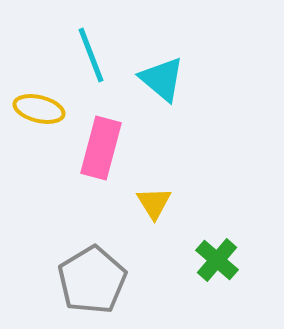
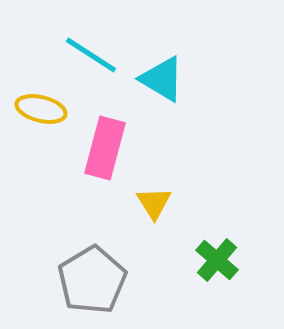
cyan line: rotated 36 degrees counterclockwise
cyan triangle: rotated 9 degrees counterclockwise
yellow ellipse: moved 2 px right
pink rectangle: moved 4 px right
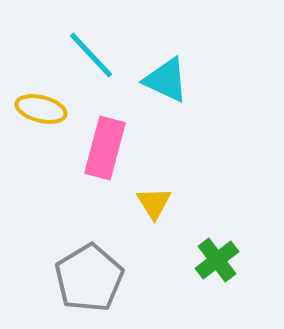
cyan line: rotated 14 degrees clockwise
cyan triangle: moved 4 px right, 1 px down; rotated 6 degrees counterclockwise
green cross: rotated 12 degrees clockwise
gray pentagon: moved 3 px left, 2 px up
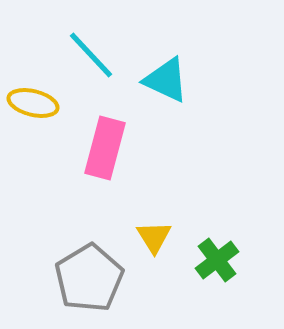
yellow ellipse: moved 8 px left, 6 px up
yellow triangle: moved 34 px down
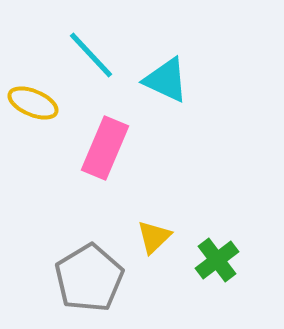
yellow ellipse: rotated 9 degrees clockwise
pink rectangle: rotated 8 degrees clockwise
yellow triangle: rotated 18 degrees clockwise
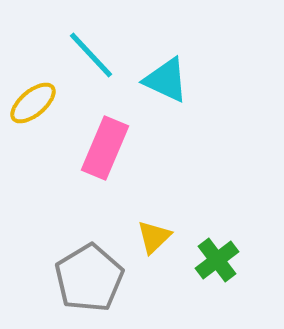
yellow ellipse: rotated 63 degrees counterclockwise
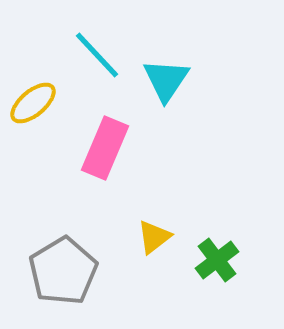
cyan line: moved 6 px right
cyan triangle: rotated 39 degrees clockwise
yellow triangle: rotated 6 degrees clockwise
gray pentagon: moved 26 px left, 7 px up
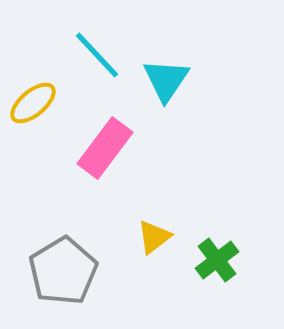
pink rectangle: rotated 14 degrees clockwise
